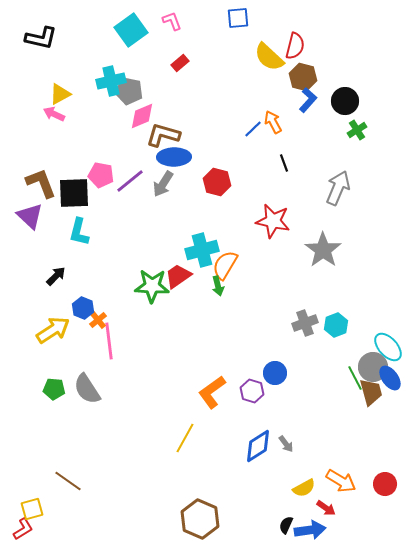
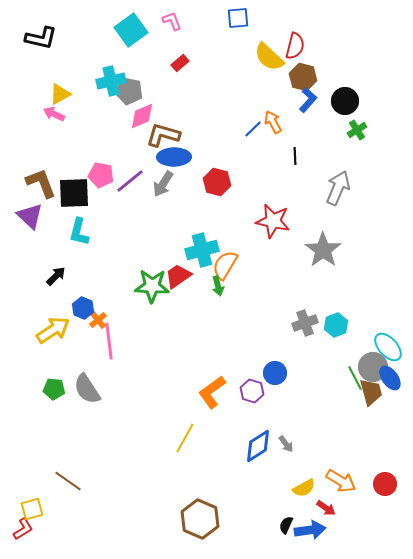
black line at (284, 163): moved 11 px right, 7 px up; rotated 18 degrees clockwise
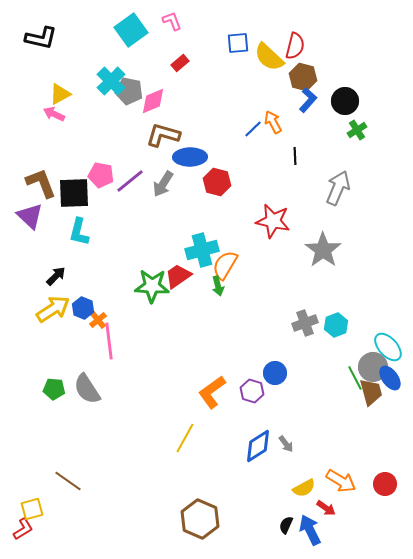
blue square at (238, 18): moved 25 px down
cyan cross at (111, 81): rotated 32 degrees counterclockwise
pink diamond at (142, 116): moved 11 px right, 15 px up
blue ellipse at (174, 157): moved 16 px right
yellow arrow at (53, 330): moved 21 px up
blue arrow at (310, 530): rotated 108 degrees counterclockwise
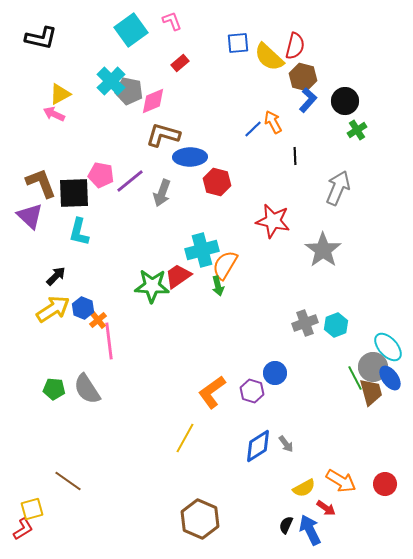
gray arrow at (163, 184): moved 1 px left, 9 px down; rotated 12 degrees counterclockwise
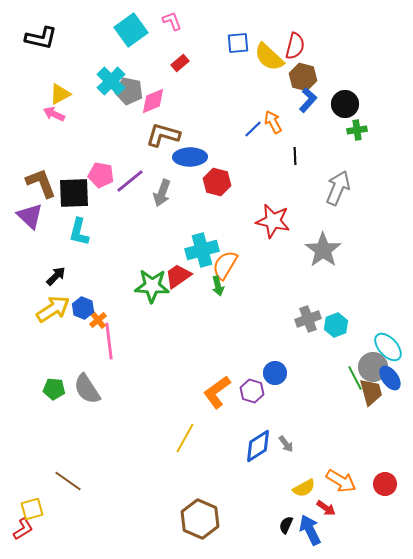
black circle at (345, 101): moved 3 px down
green cross at (357, 130): rotated 24 degrees clockwise
gray cross at (305, 323): moved 3 px right, 4 px up
orange L-shape at (212, 392): moved 5 px right
